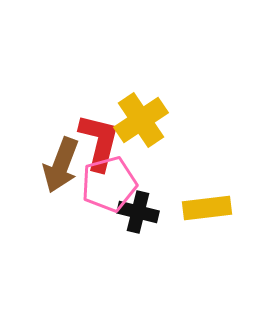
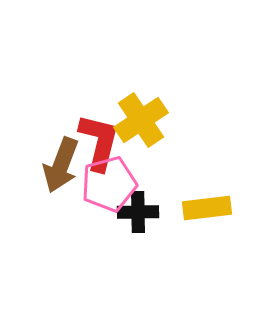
black cross: rotated 15 degrees counterclockwise
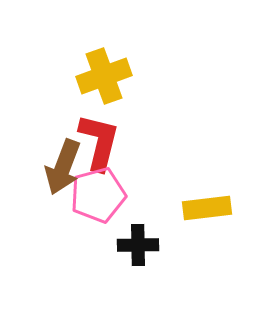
yellow cross: moved 37 px left, 44 px up; rotated 14 degrees clockwise
brown arrow: moved 2 px right, 2 px down
pink pentagon: moved 11 px left, 11 px down
black cross: moved 33 px down
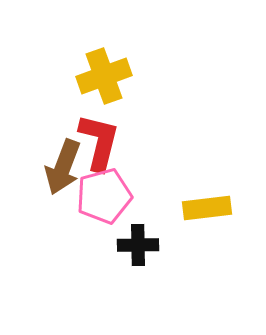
pink pentagon: moved 6 px right, 1 px down
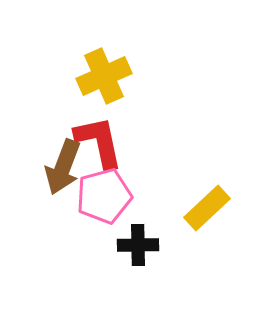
yellow cross: rotated 4 degrees counterclockwise
red L-shape: rotated 26 degrees counterclockwise
yellow rectangle: rotated 36 degrees counterclockwise
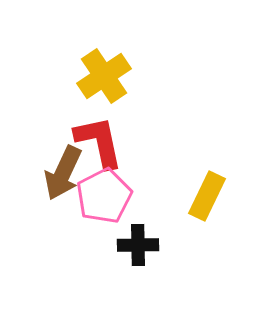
yellow cross: rotated 10 degrees counterclockwise
brown arrow: moved 6 px down; rotated 4 degrees clockwise
pink pentagon: rotated 12 degrees counterclockwise
yellow rectangle: moved 12 px up; rotated 21 degrees counterclockwise
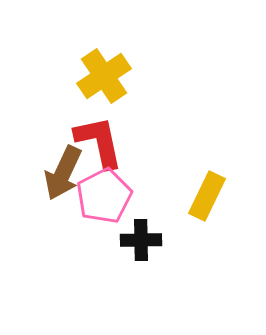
black cross: moved 3 px right, 5 px up
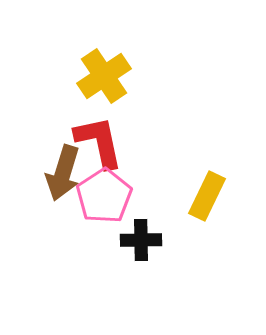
brown arrow: rotated 8 degrees counterclockwise
pink pentagon: rotated 6 degrees counterclockwise
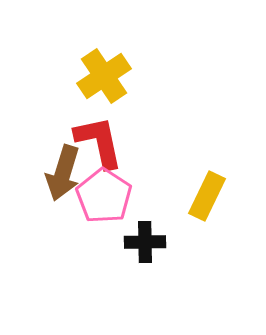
pink pentagon: rotated 6 degrees counterclockwise
black cross: moved 4 px right, 2 px down
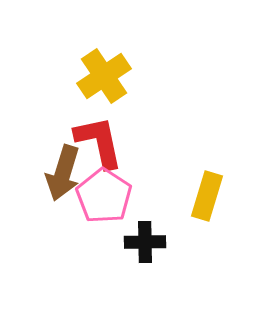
yellow rectangle: rotated 9 degrees counterclockwise
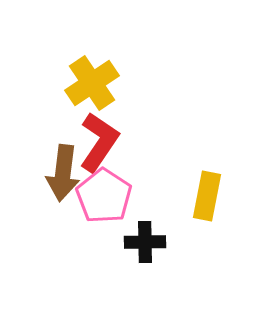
yellow cross: moved 12 px left, 7 px down
red L-shape: rotated 46 degrees clockwise
brown arrow: rotated 10 degrees counterclockwise
yellow rectangle: rotated 6 degrees counterclockwise
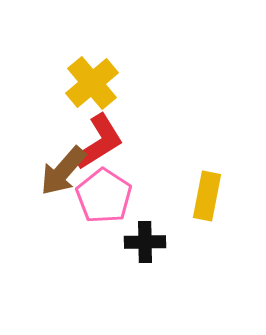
yellow cross: rotated 6 degrees counterclockwise
red L-shape: rotated 24 degrees clockwise
brown arrow: moved 2 px up; rotated 34 degrees clockwise
